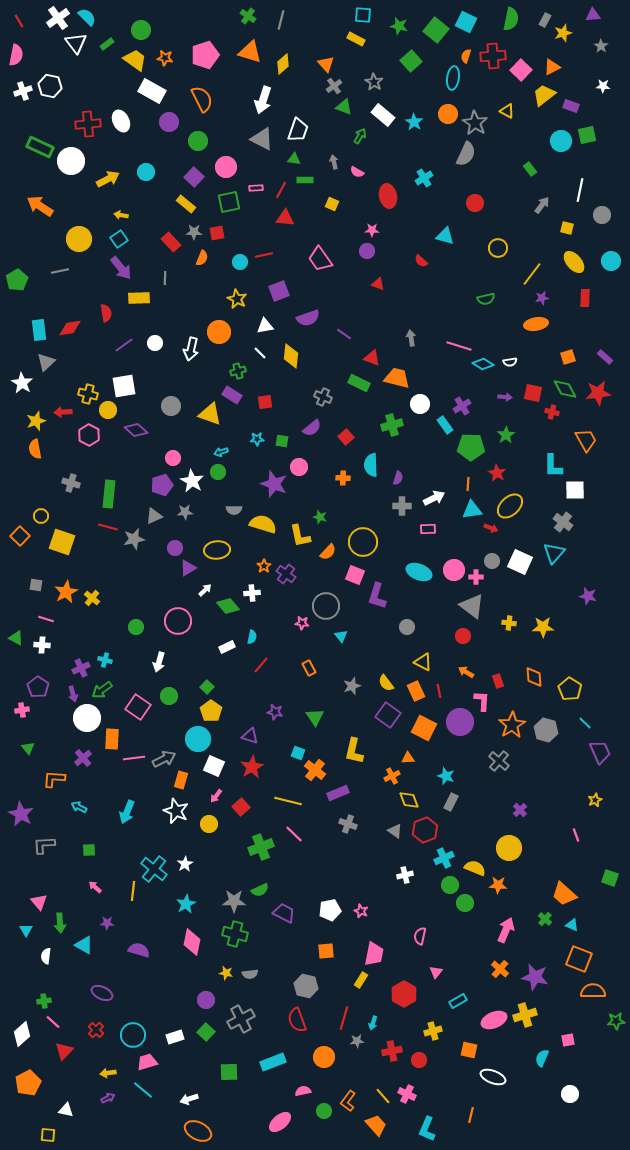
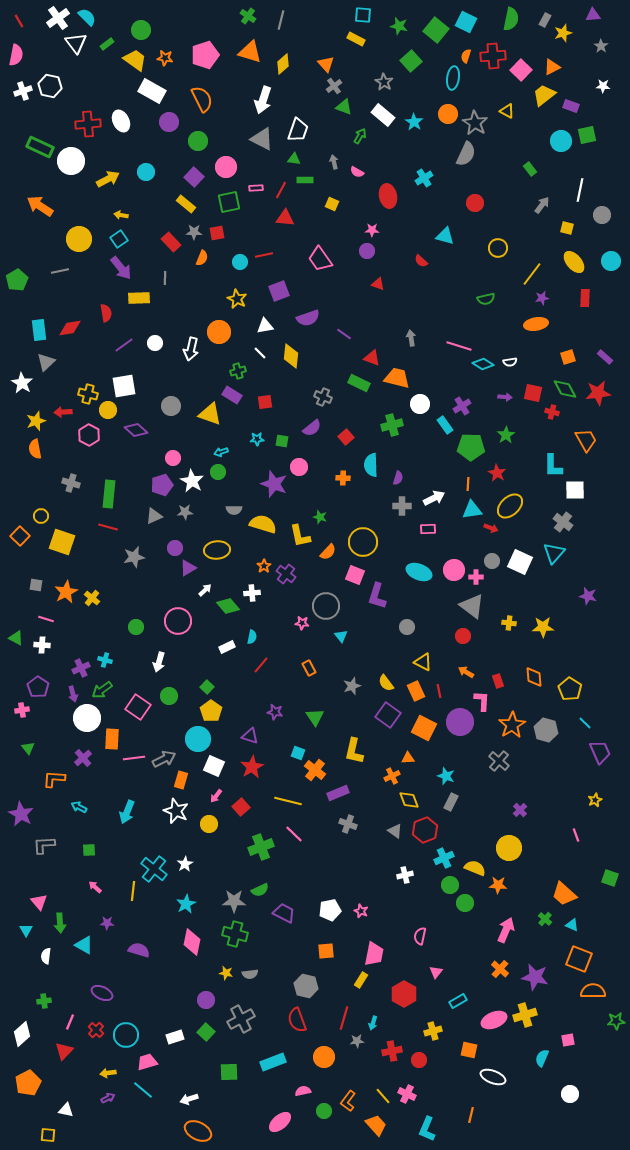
gray star at (374, 82): moved 10 px right
gray star at (134, 539): moved 18 px down
pink line at (53, 1022): moved 17 px right; rotated 70 degrees clockwise
cyan circle at (133, 1035): moved 7 px left
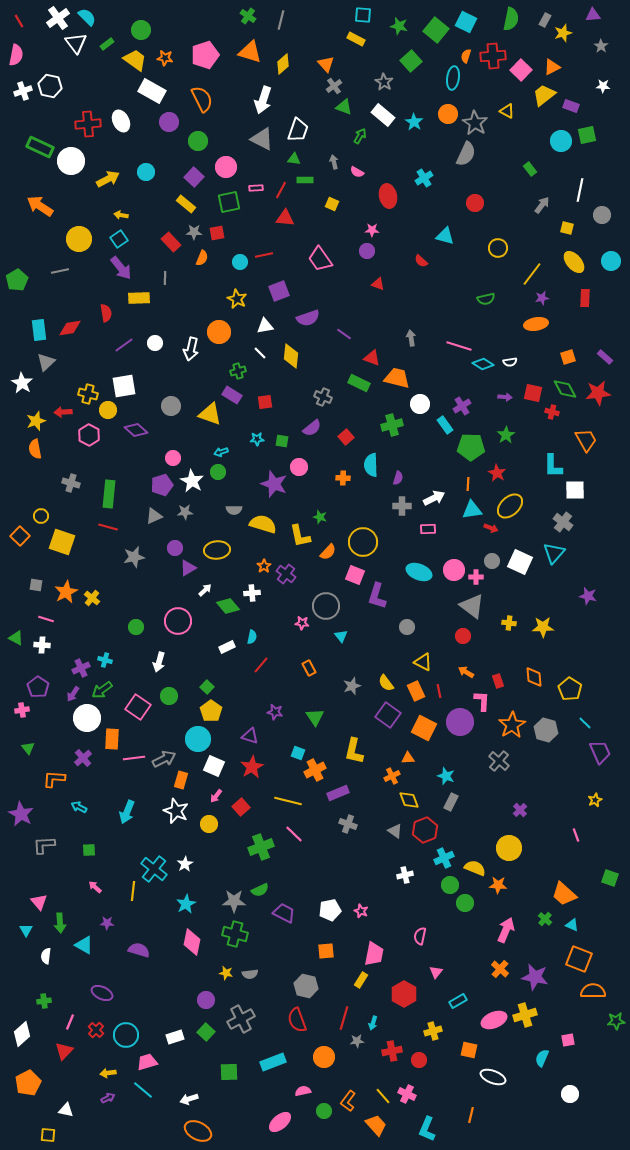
purple arrow at (73, 694): rotated 49 degrees clockwise
orange cross at (315, 770): rotated 25 degrees clockwise
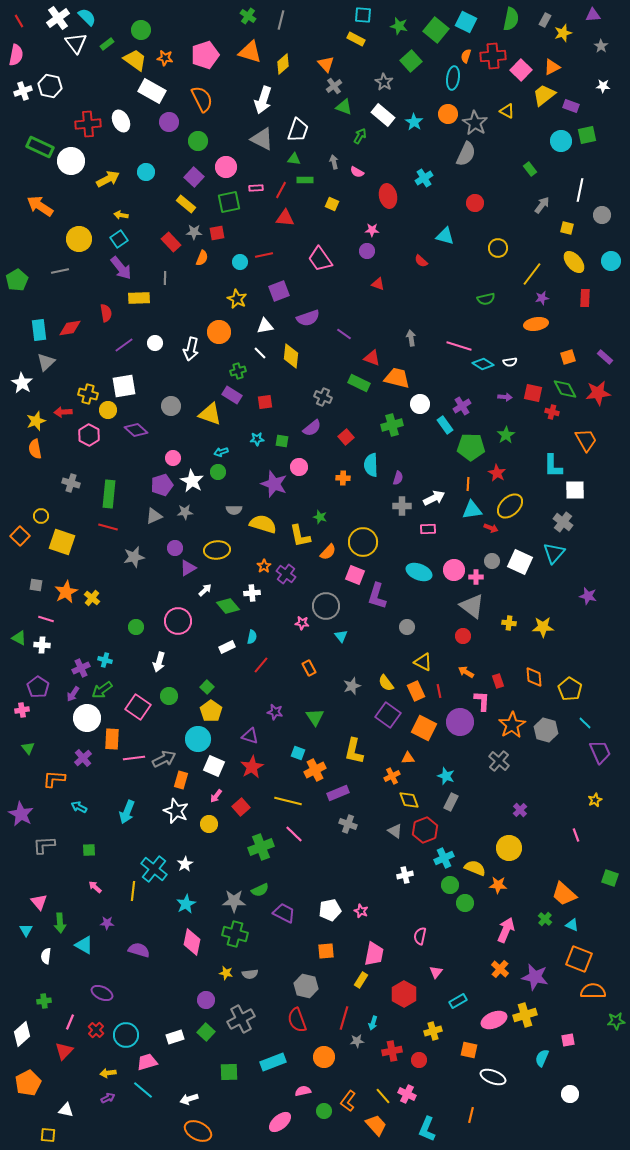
green triangle at (16, 638): moved 3 px right
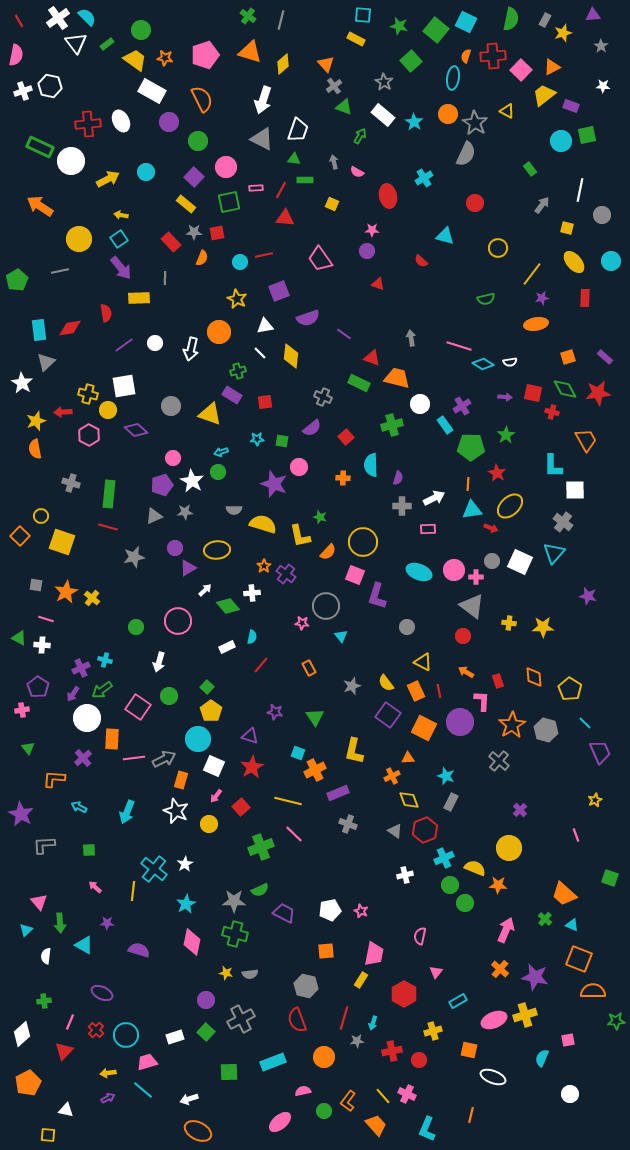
cyan triangle at (26, 930): rotated 16 degrees clockwise
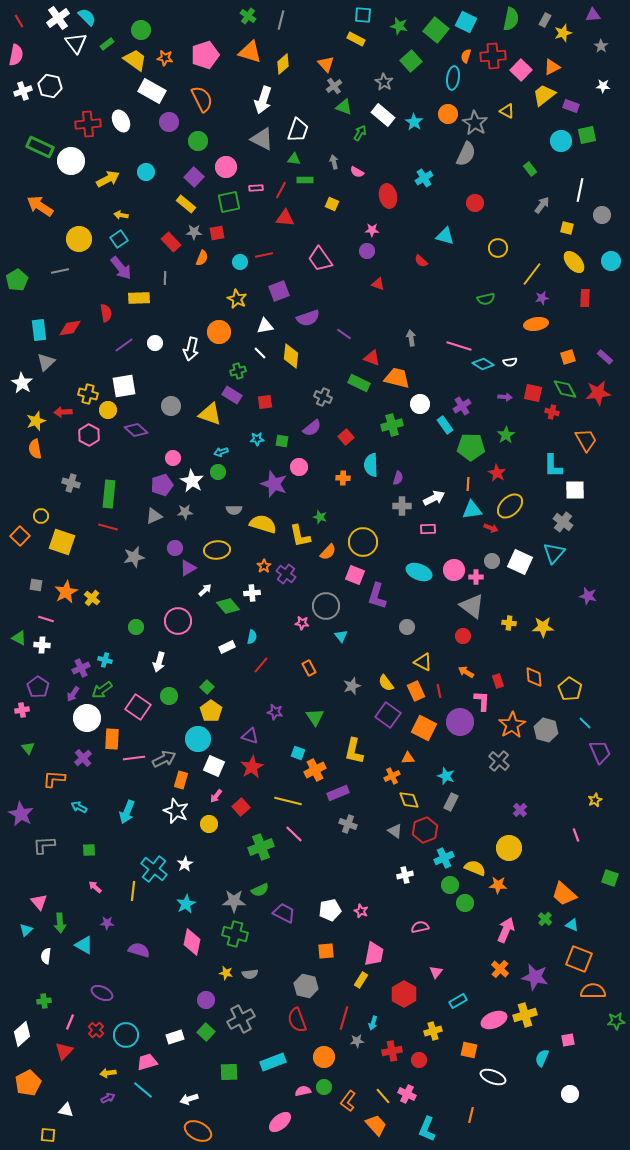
green arrow at (360, 136): moved 3 px up
pink semicircle at (420, 936): moved 9 px up; rotated 66 degrees clockwise
green circle at (324, 1111): moved 24 px up
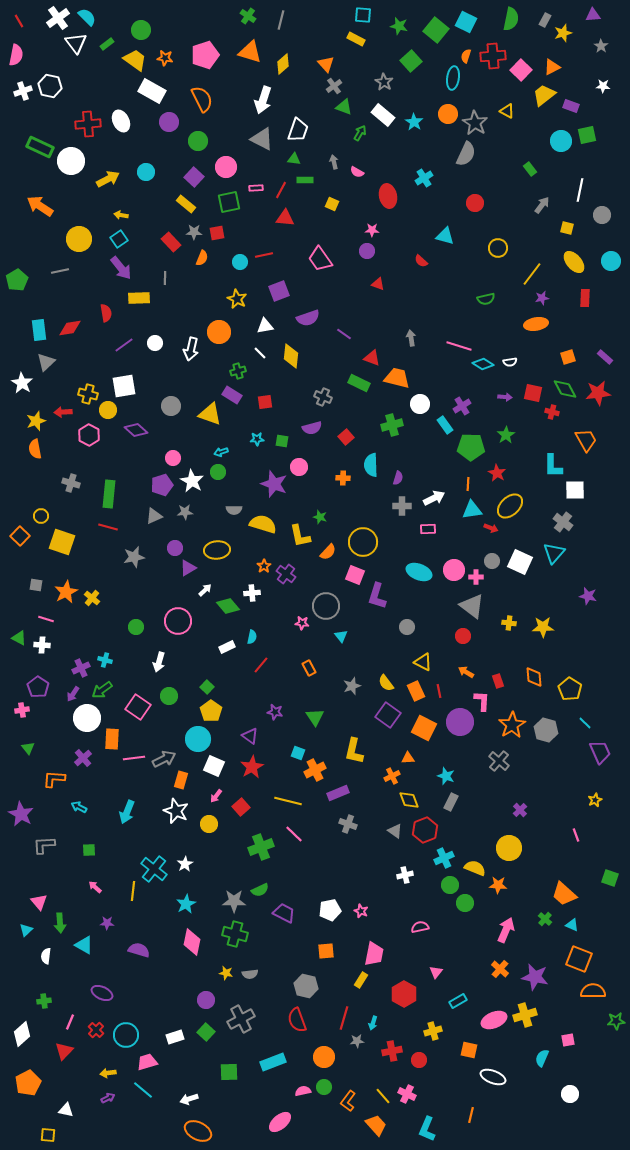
purple semicircle at (312, 428): rotated 24 degrees clockwise
purple triangle at (250, 736): rotated 18 degrees clockwise
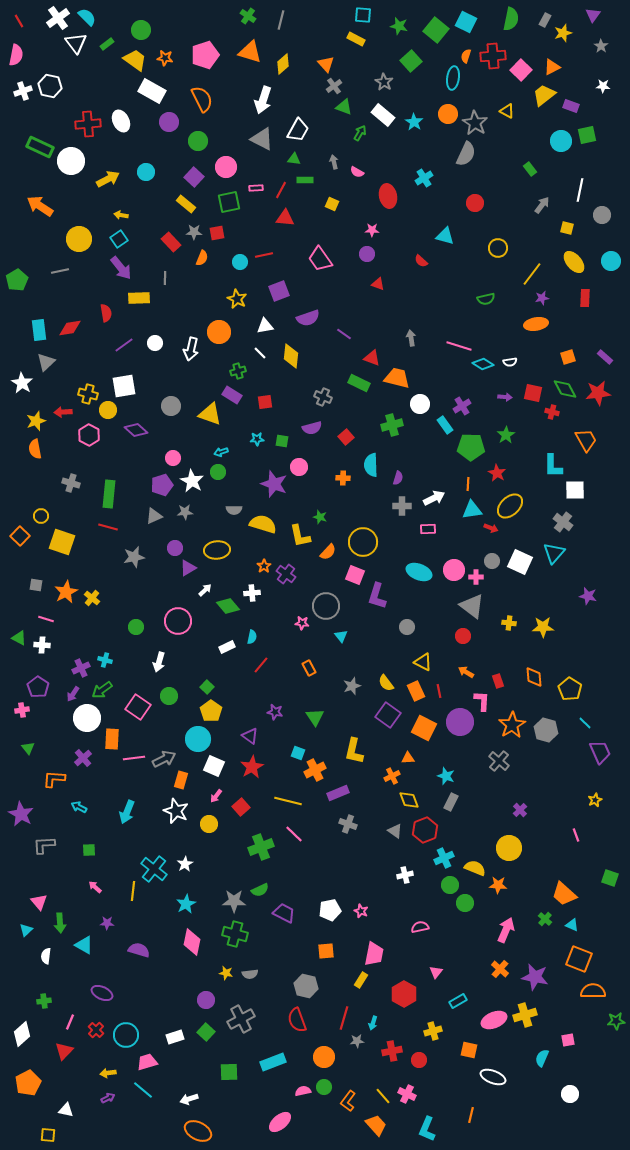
purple triangle at (593, 15): rotated 49 degrees counterclockwise
white trapezoid at (298, 130): rotated 10 degrees clockwise
purple circle at (367, 251): moved 3 px down
